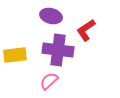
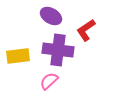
purple ellipse: rotated 15 degrees clockwise
yellow rectangle: moved 3 px right, 1 px down
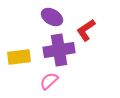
purple ellipse: moved 1 px right, 1 px down
purple cross: moved 1 px right; rotated 16 degrees counterclockwise
yellow rectangle: moved 1 px right, 1 px down
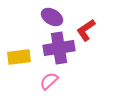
purple cross: moved 2 px up
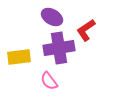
pink semicircle: rotated 84 degrees counterclockwise
